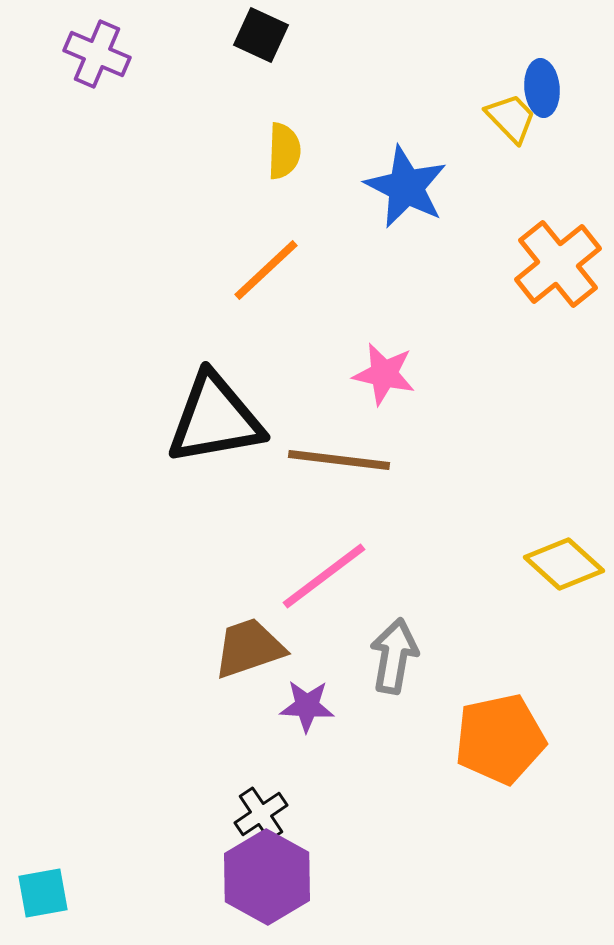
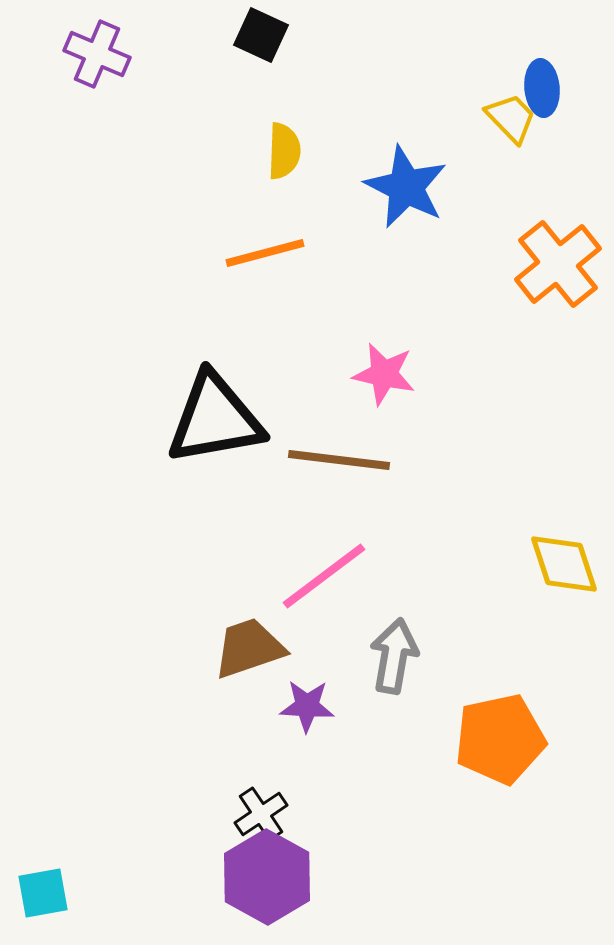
orange line: moved 1 px left, 17 px up; rotated 28 degrees clockwise
yellow diamond: rotated 30 degrees clockwise
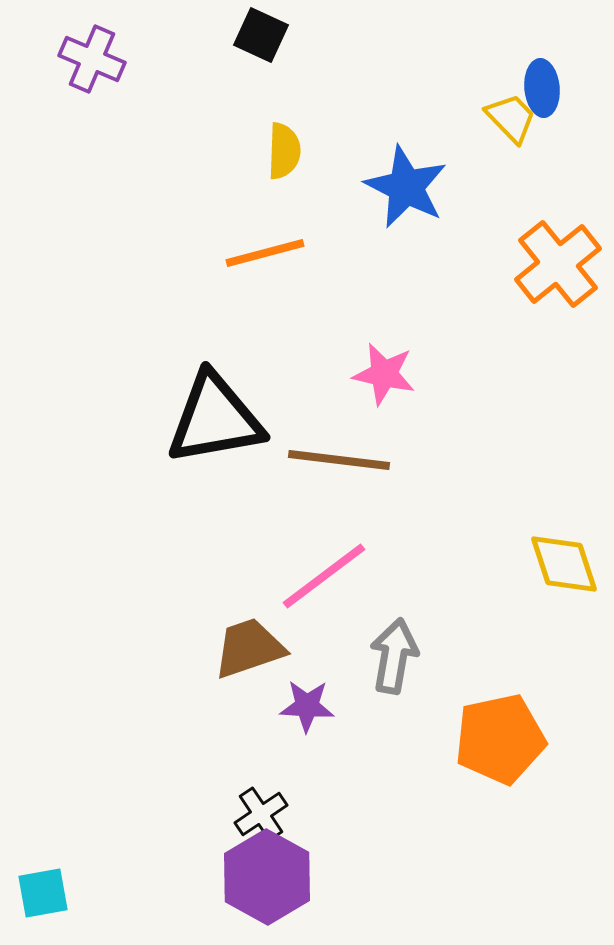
purple cross: moved 5 px left, 5 px down
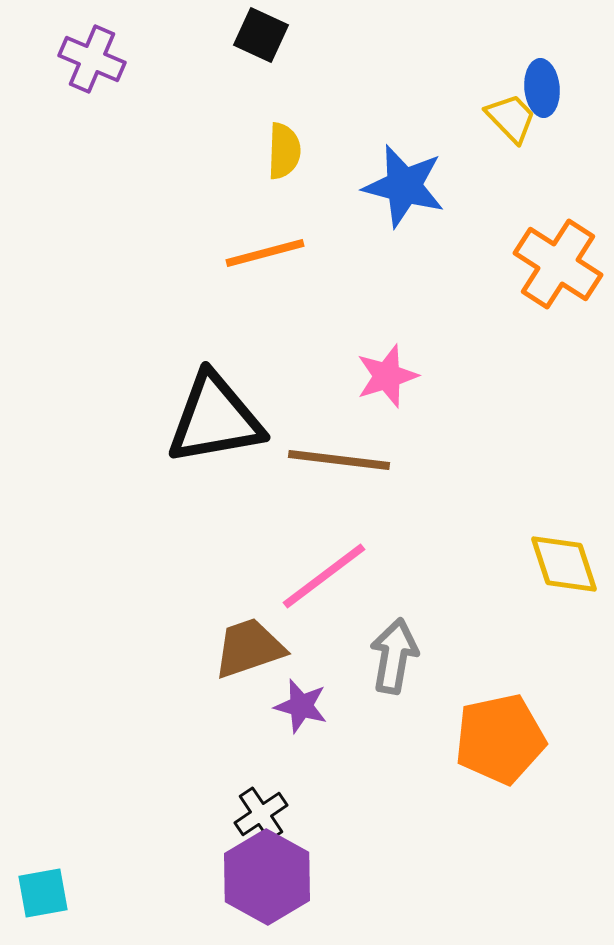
blue star: moved 2 px left, 1 px up; rotated 12 degrees counterclockwise
orange cross: rotated 18 degrees counterclockwise
pink star: moved 3 px right, 2 px down; rotated 30 degrees counterclockwise
purple star: moved 6 px left; rotated 12 degrees clockwise
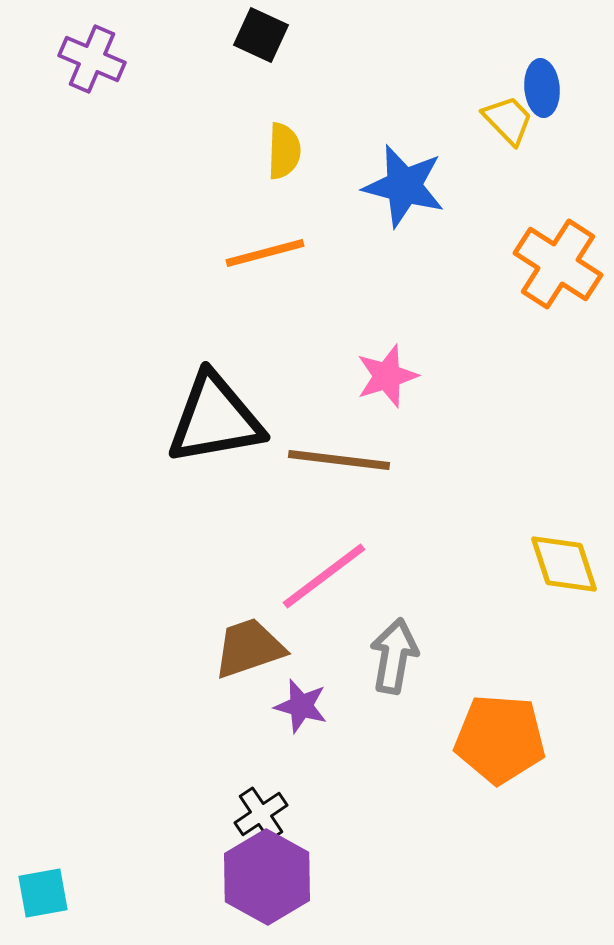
yellow trapezoid: moved 3 px left, 2 px down
orange pentagon: rotated 16 degrees clockwise
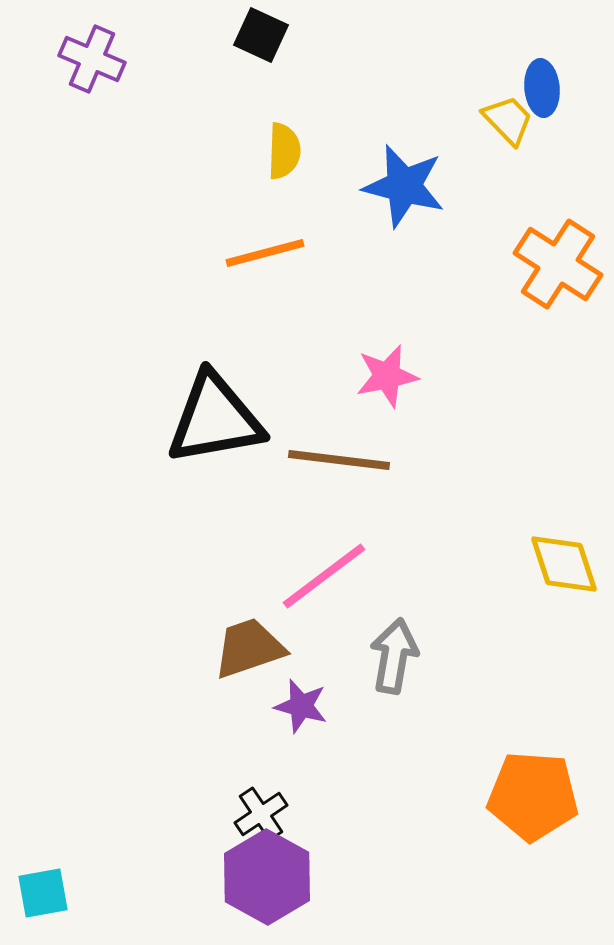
pink star: rotated 6 degrees clockwise
orange pentagon: moved 33 px right, 57 px down
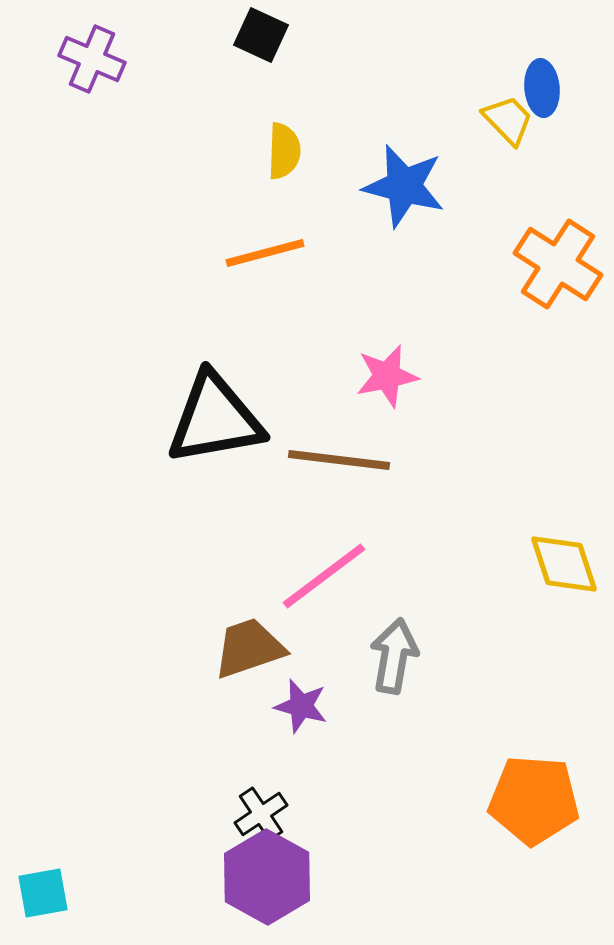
orange pentagon: moved 1 px right, 4 px down
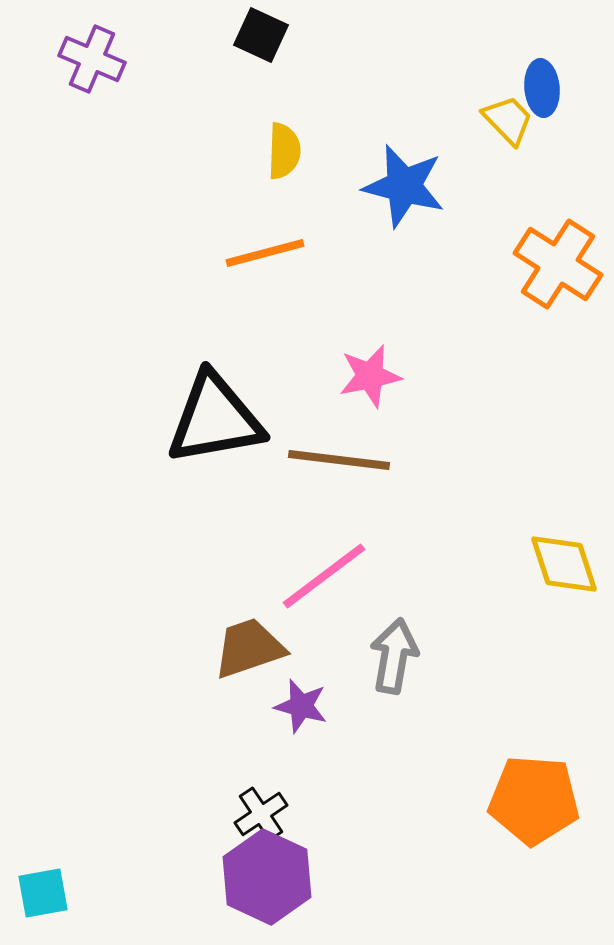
pink star: moved 17 px left
purple hexagon: rotated 4 degrees counterclockwise
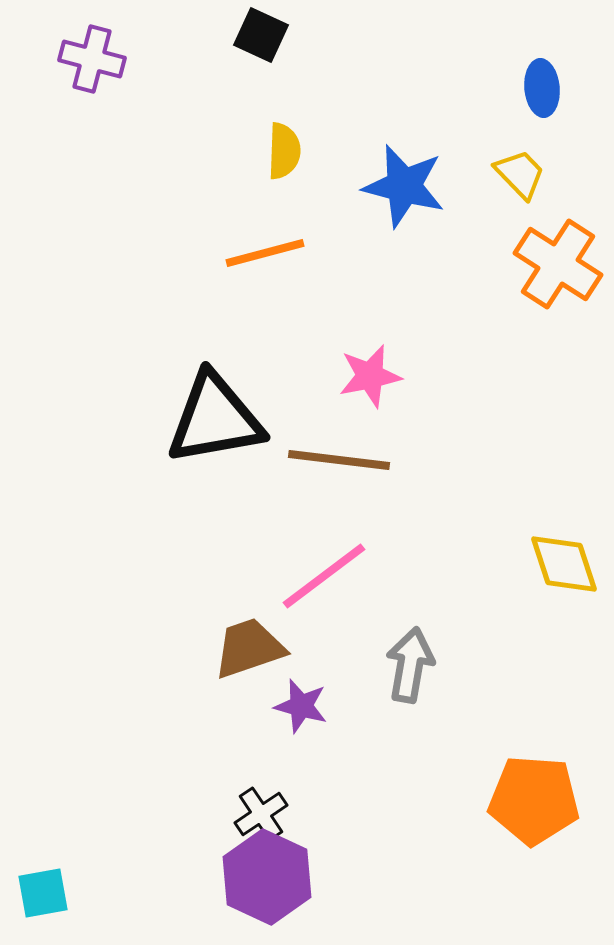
purple cross: rotated 8 degrees counterclockwise
yellow trapezoid: moved 12 px right, 54 px down
gray arrow: moved 16 px right, 9 px down
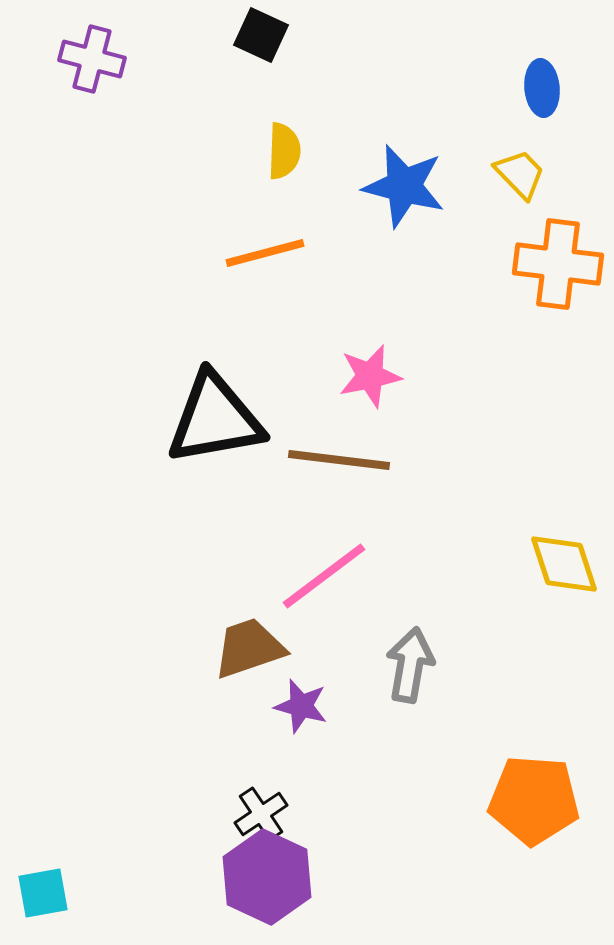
orange cross: rotated 26 degrees counterclockwise
